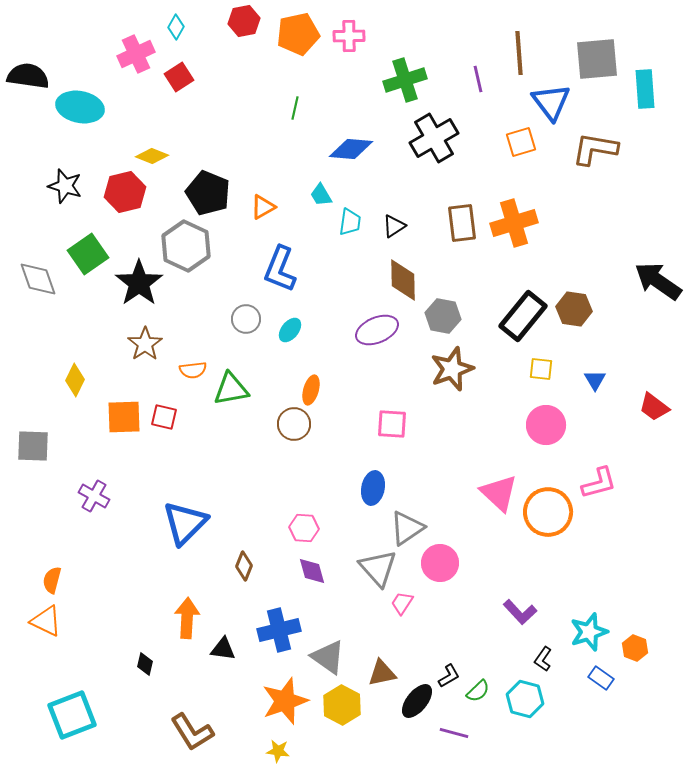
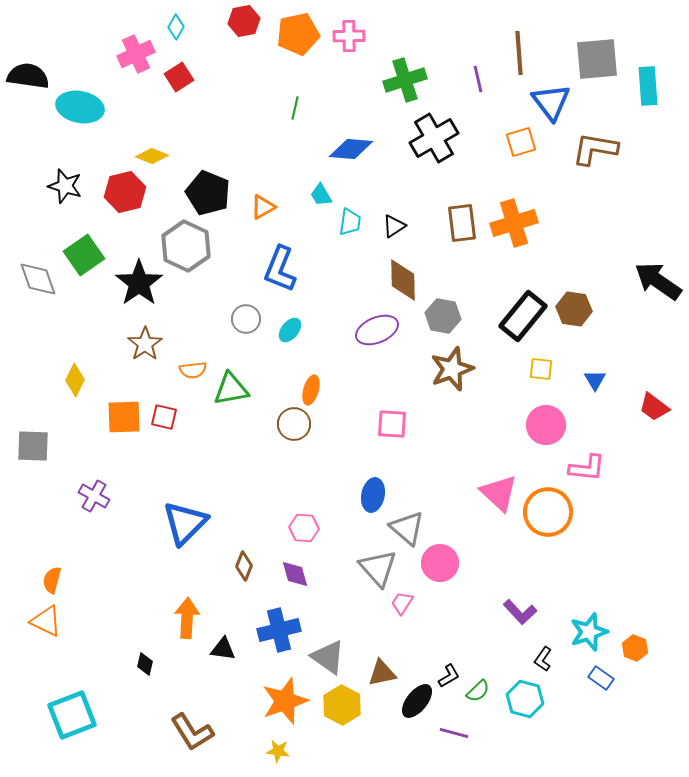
cyan rectangle at (645, 89): moved 3 px right, 3 px up
green square at (88, 254): moved 4 px left, 1 px down
pink L-shape at (599, 483): moved 12 px left, 15 px up; rotated 21 degrees clockwise
blue ellipse at (373, 488): moved 7 px down
gray triangle at (407, 528): rotated 45 degrees counterclockwise
purple diamond at (312, 571): moved 17 px left, 3 px down
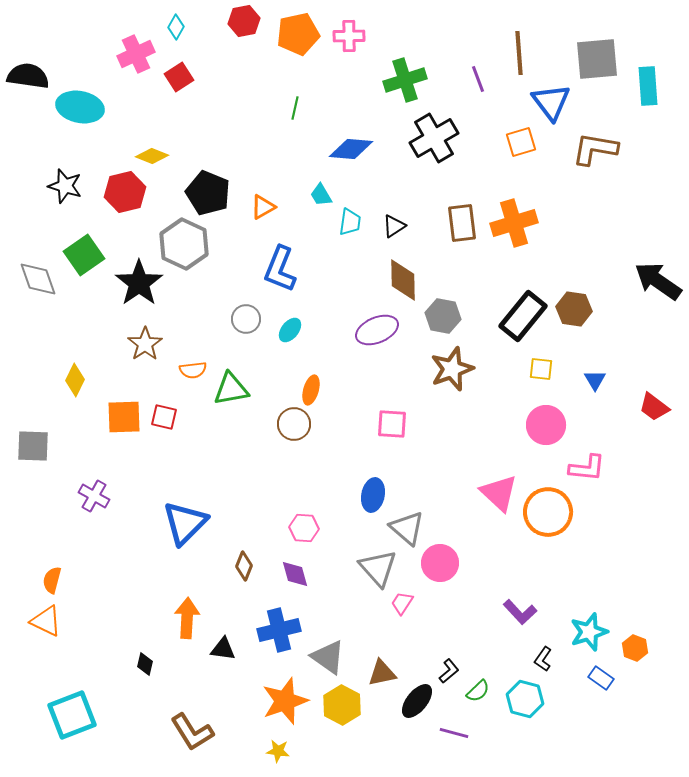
purple line at (478, 79): rotated 8 degrees counterclockwise
gray hexagon at (186, 246): moved 2 px left, 2 px up
black L-shape at (449, 676): moved 5 px up; rotated 10 degrees counterclockwise
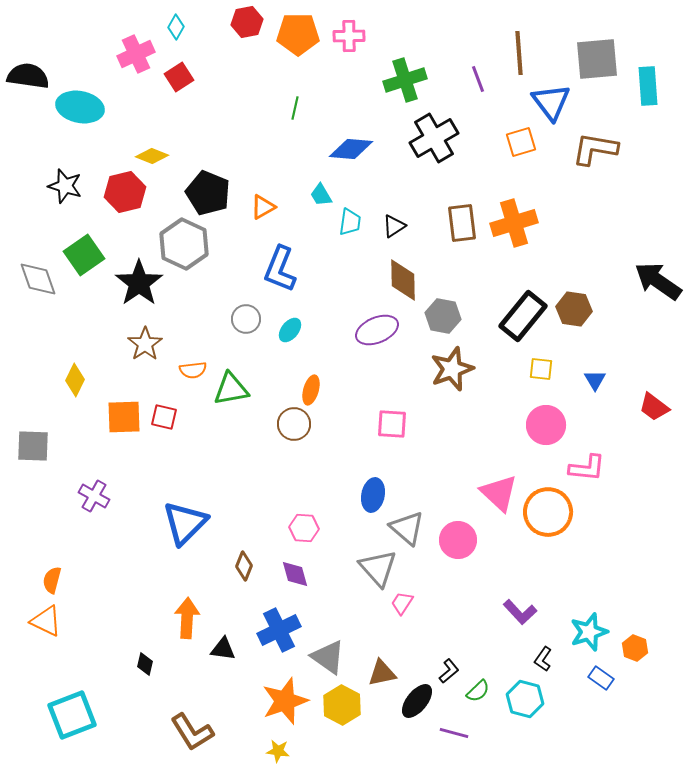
red hexagon at (244, 21): moved 3 px right, 1 px down
orange pentagon at (298, 34): rotated 12 degrees clockwise
pink circle at (440, 563): moved 18 px right, 23 px up
blue cross at (279, 630): rotated 12 degrees counterclockwise
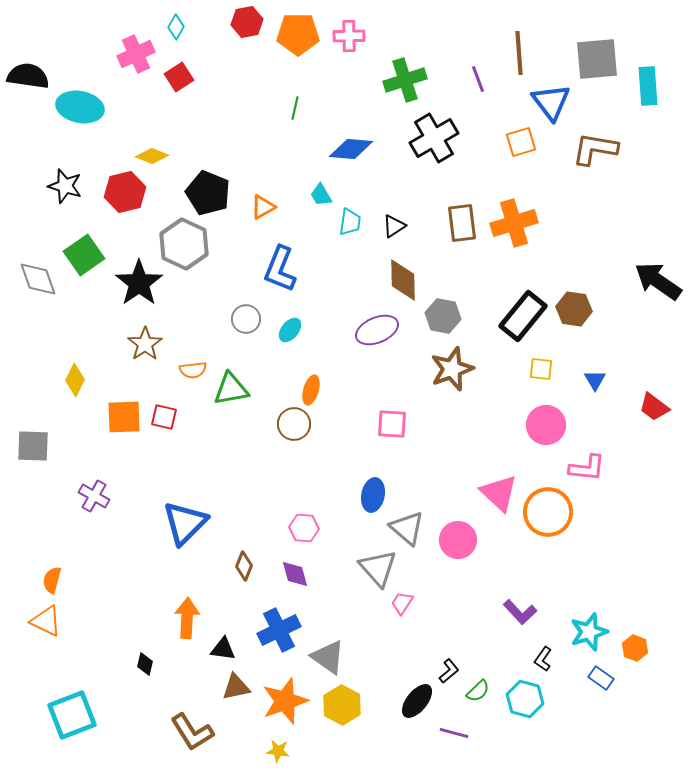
brown triangle at (382, 673): moved 146 px left, 14 px down
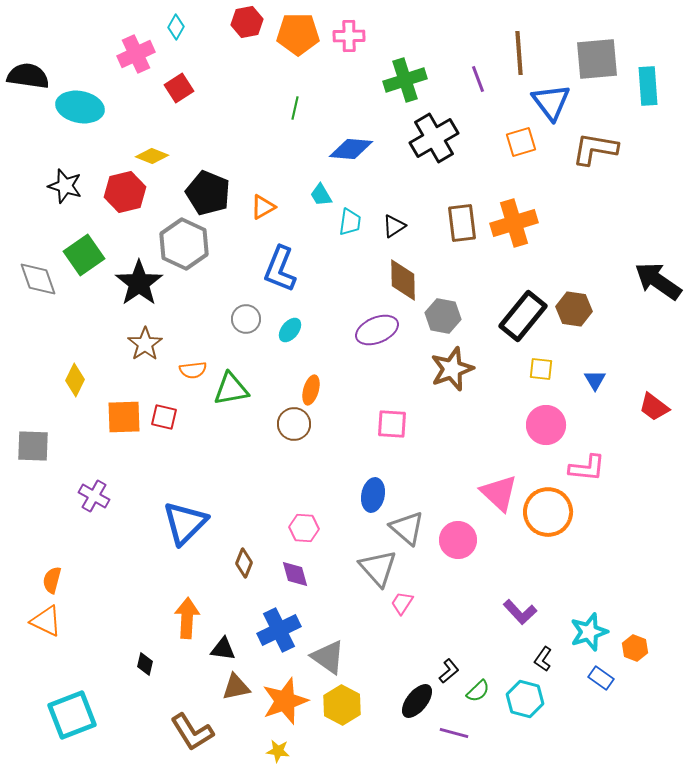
red square at (179, 77): moved 11 px down
brown diamond at (244, 566): moved 3 px up
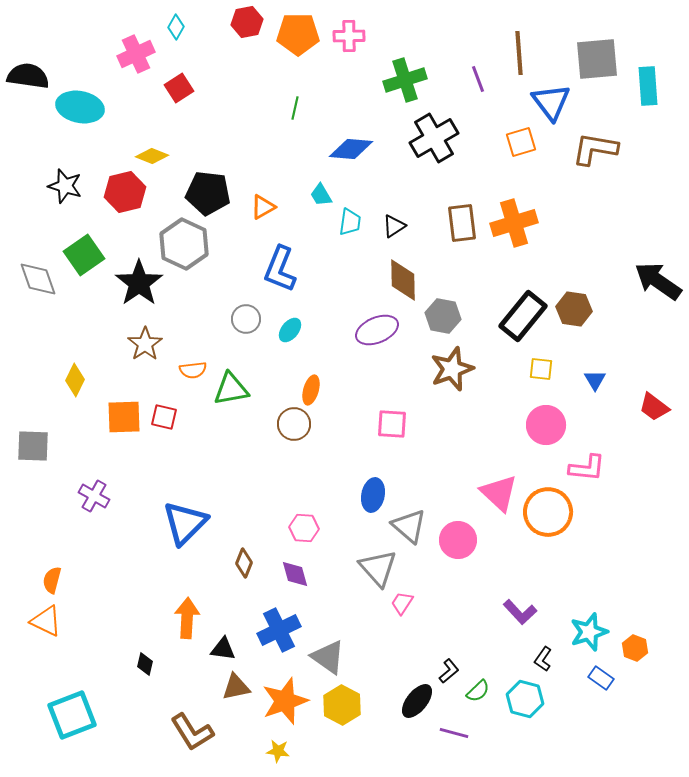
black pentagon at (208, 193): rotated 15 degrees counterclockwise
gray triangle at (407, 528): moved 2 px right, 2 px up
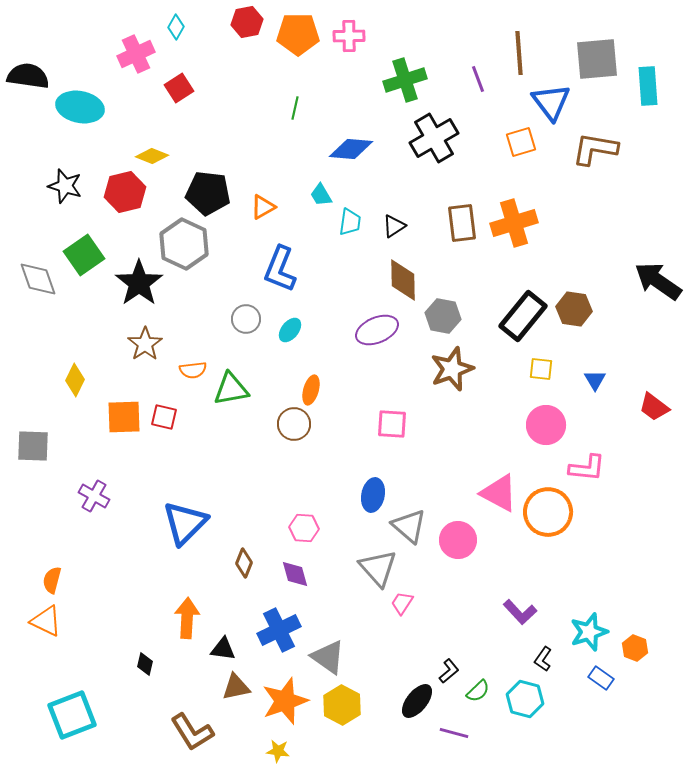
pink triangle at (499, 493): rotated 15 degrees counterclockwise
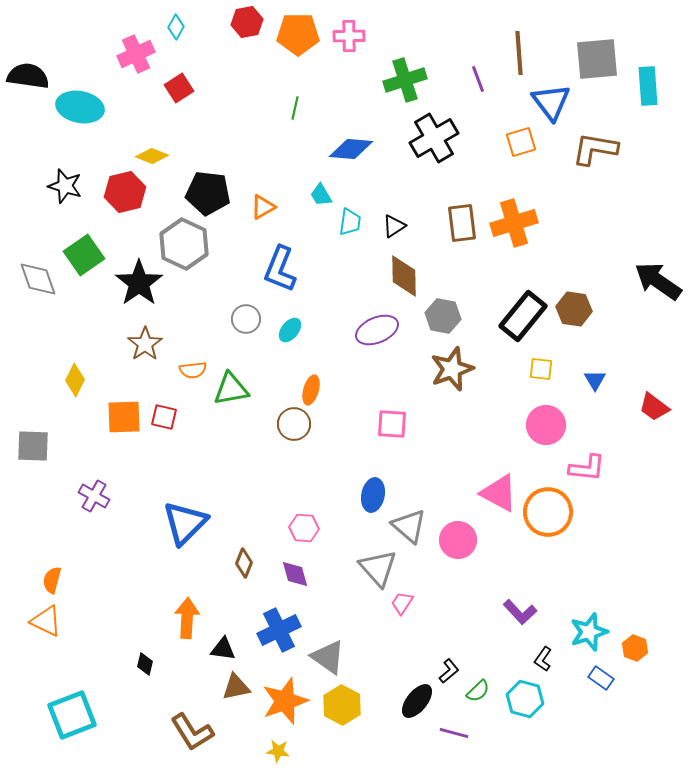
brown diamond at (403, 280): moved 1 px right, 4 px up
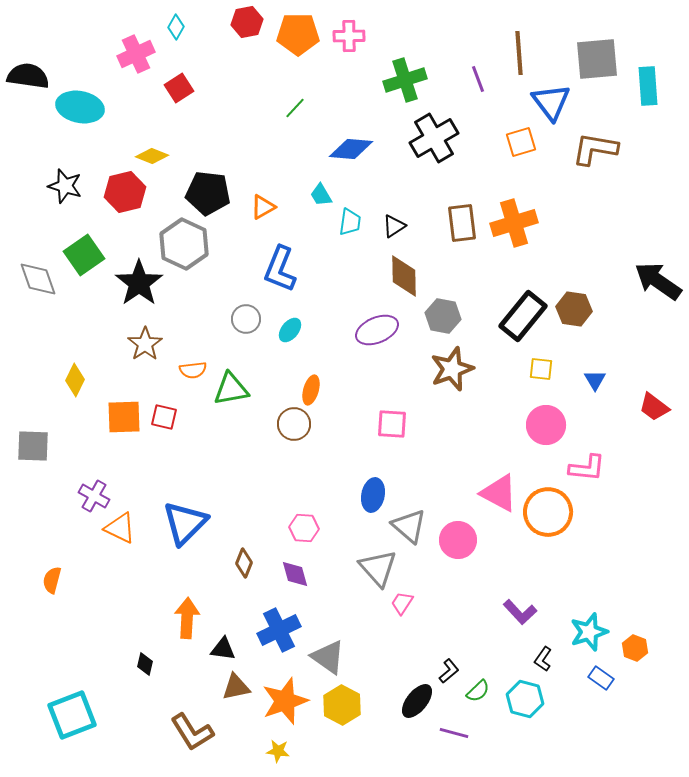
green line at (295, 108): rotated 30 degrees clockwise
orange triangle at (46, 621): moved 74 px right, 93 px up
